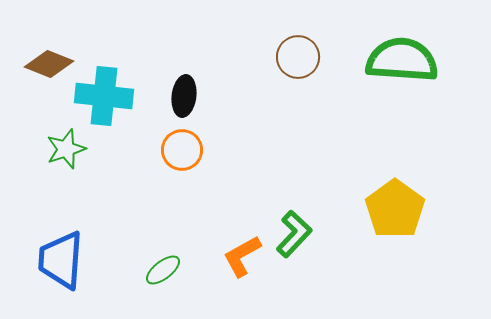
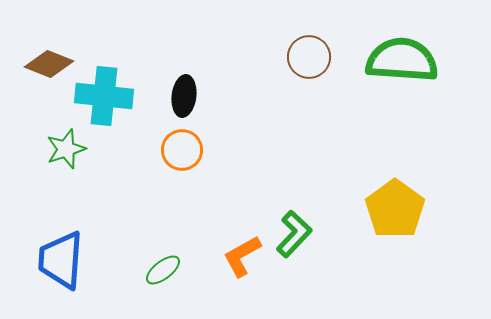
brown circle: moved 11 px right
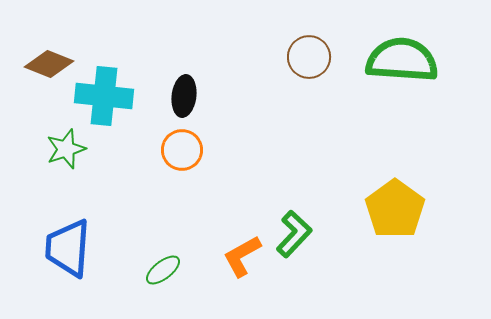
blue trapezoid: moved 7 px right, 12 px up
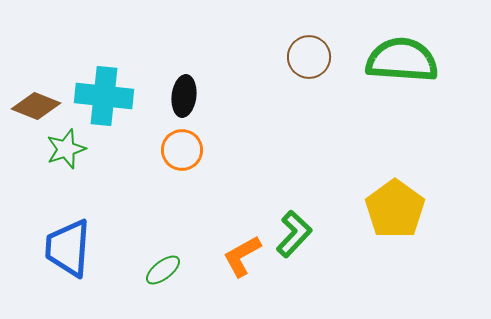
brown diamond: moved 13 px left, 42 px down
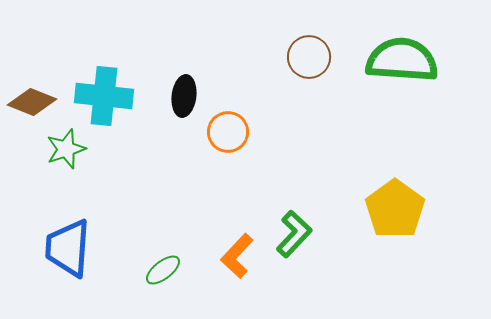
brown diamond: moved 4 px left, 4 px up
orange circle: moved 46 px right, 18 px up
orange L-shape: moved 5 px left; rotated 18 degrees counterclockwise
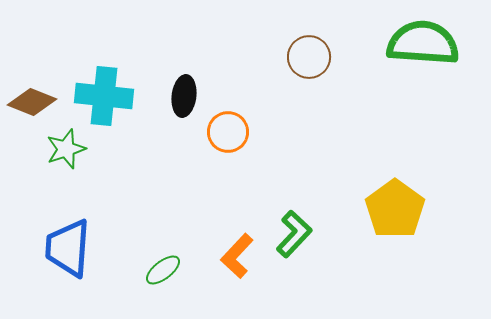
green semicircle: moved 21 px right, 17 px up
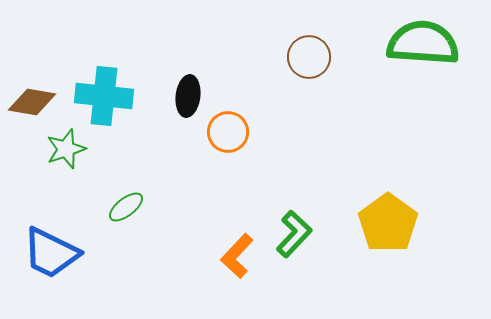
black ellipse: moved 4 px right
brown diamond: rotated 12 degrees counterclockwise
yellow pentagon: moved 7 px left, 14 px down
blue trapezoid: moved 17 px left, 5 px down; rotated 68 degrees counterclockwise
green ellipse: moved 37 px left, 63 px up
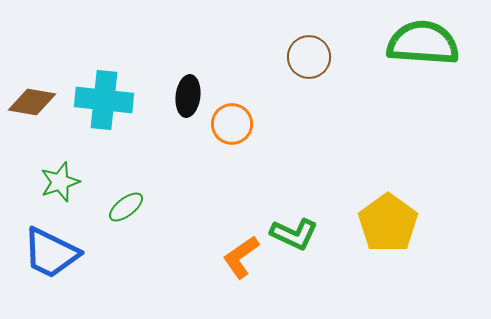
cyan cross: moved 4 px down
orange circle: moved 4 px right, 8 px up
green star: moved 6 px left, 33 px down
green L-shape: rotated 72 degrees clockwise
orange L-shape: moved 4 px right, 1 px down; rotated 12 degrees clockwise
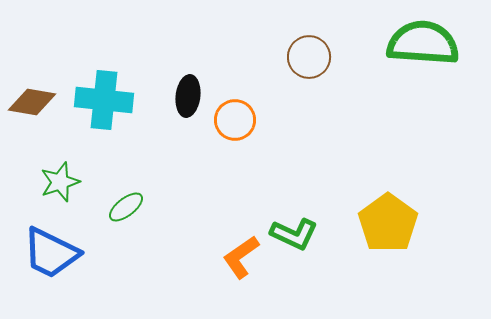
orange circle: moved 3 px right, 4 px up
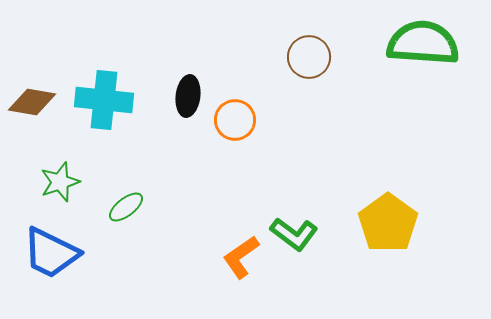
green L-shape: rotated 12 degrees clockwise
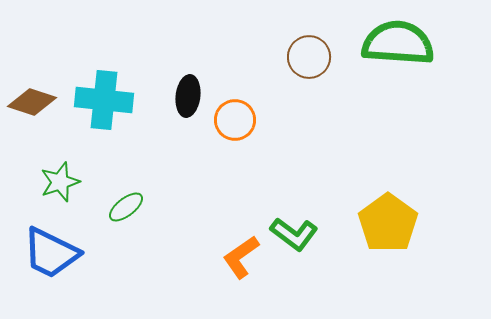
green semicircle: moved 25 px left
brown diamond: rotated 9 degrees clockwise
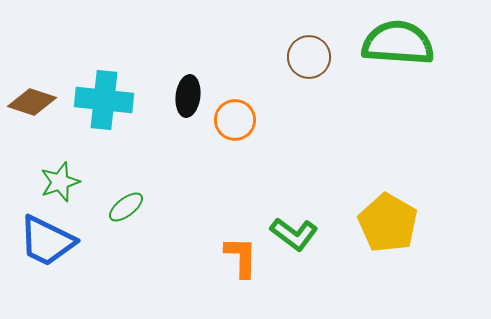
yellow pentagon: rotated 6 degrees counterclockwise
blue trapezoid: moved 4 px left, 12 px up
orange L-shape: rotated 126 degrees clockwise
